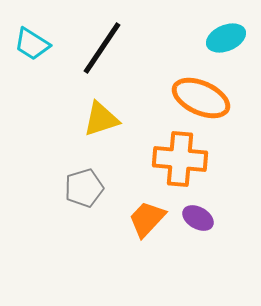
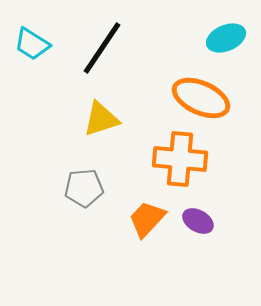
gray pentagon: rotated 12 degrees clockwise
purple ellipse: moved 3 px down
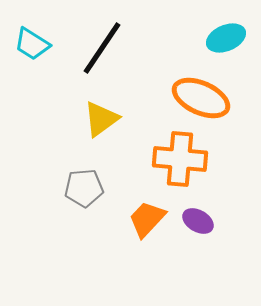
yellow triangle: rotated 18 degrees counterclockwise
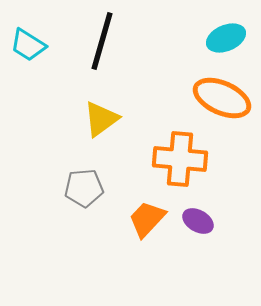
cyan trapezoid: moved 4 px left, 1 px down
black line: moved 7 px up; rotated 18 degrees counterclockwise
orange ellipse: moved 21 px right
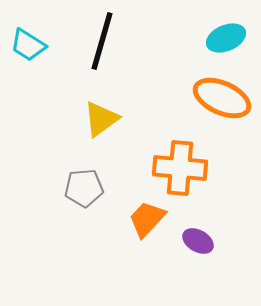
orange cross: moved 9 px down
purple ellipse: moved 20 px down
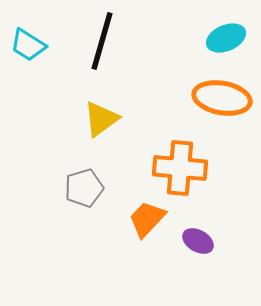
orange ellipse: rotated 14 degrees counterclockwise
gray pentagon: rotated 12 degrees counterclockwise
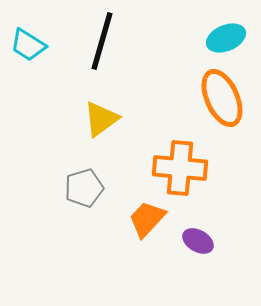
orange ellipse: rotated 56 degrees clockwise
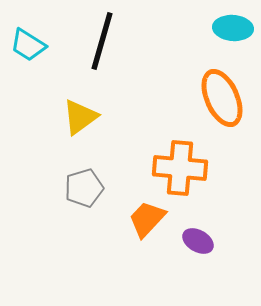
cyan ellipse: moved 7 px right, 10 px up; rotated 27 degrees clockwise
yellow triangle: moved 21 px left, 2 px up
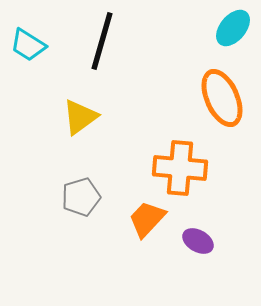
cyan ellipse: rotated 54 degrees counterclockwise
gray pentagon: moved 3 px left, 9 px down
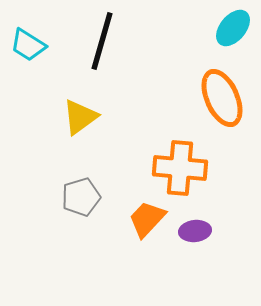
purple ellipse: moved 3 px left, 10 px up; rotated 36 degrees counterclockwise
